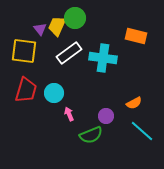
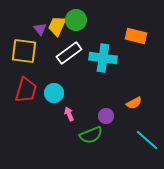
green circle: moved 1 px right, 2 px down
cyan line: moved 5 px right, 9 px down
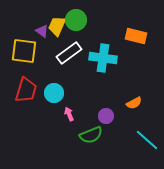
purple triangle: moved 2 px right, 2 px down; rotated 16 degrees counterclockwise
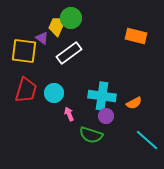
green circle: moved 5 px left, 2 px up
purple triangle: moved 7 px down
cyan cross: moved 1 px left, 38 px down
green semicircle: rotated 40 degrees clockwise
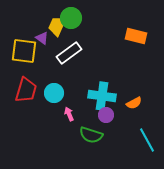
purple circle: moved 1 px up
cyan line: rotated 20 degrees clockwise
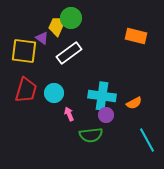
green semicircle: rotated 25 degrees counterclockwise
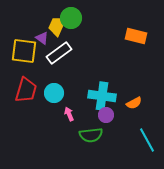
white rectangle: moved 10 px left
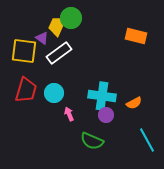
green semicircle: moved 1 px right, 6 px down; rotated 30 degrees clockwise
